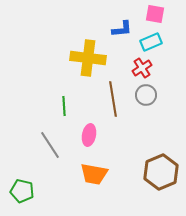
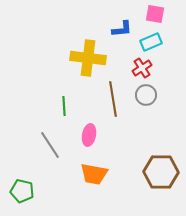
brown hexagon: rotated 24 degrees clockwise
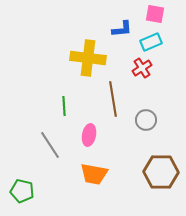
gray circle: moved 25 px down
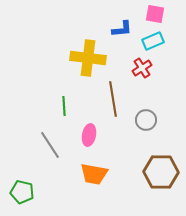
cyan rectangle: moved 2 px right, 1 px up
green pentagon: moved 1 px down
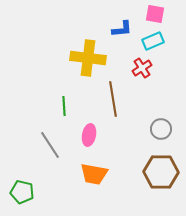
gray circle: moved 15 px right, 9 px down
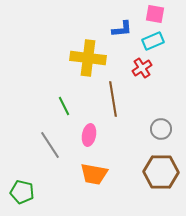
green line: rotated 24 degrees counterclockwise
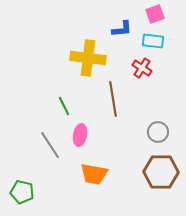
pink square: rotated 30 degrees counterclockwise
cyan rectangle: rotated 30 degrees clockwise
red cross: rotated 24 degrees counterclockwise
gray circle: moved 3 px left, 3 px down
pink ellipse: moved 9 px left
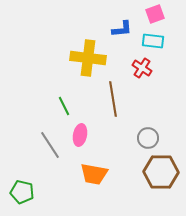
gray circle: moved 10 px left, 6 px down
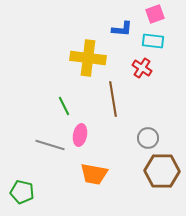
blue L-shape: rotated 10 degrees clockwise
gray line: rotated 40 degrees counterclockwise
brown hexagon: moved 1 px right, 1 px up
